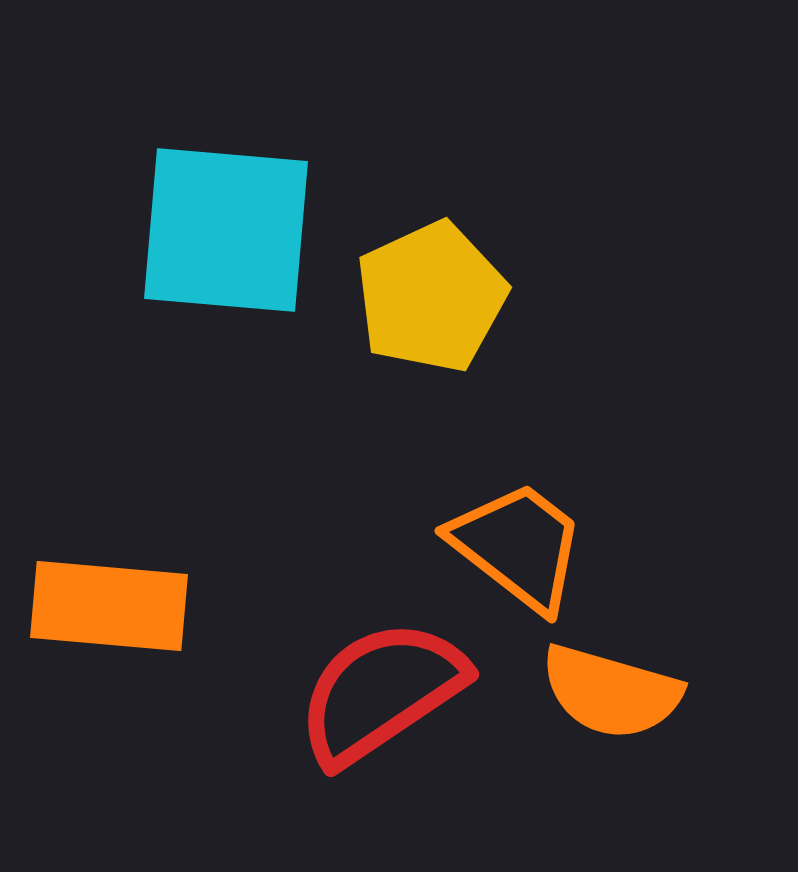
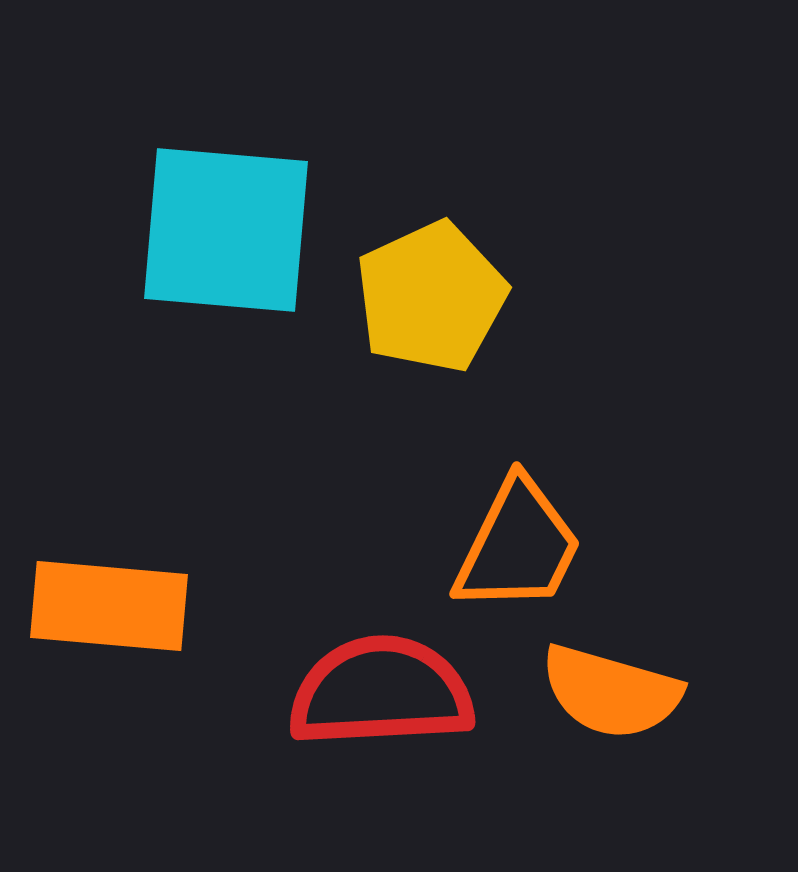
orange trapezoid: rotated 78 degrees clockwise
red semicircle: rotated 31 degrees clockwise
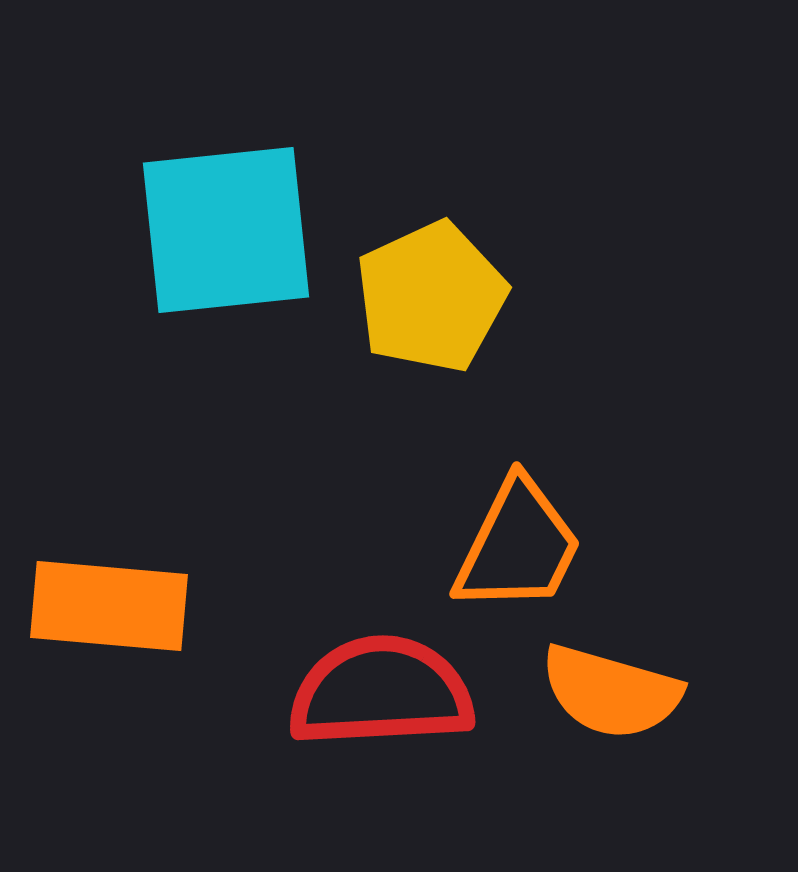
cyan square: rotated 11 degrees counterclockwise
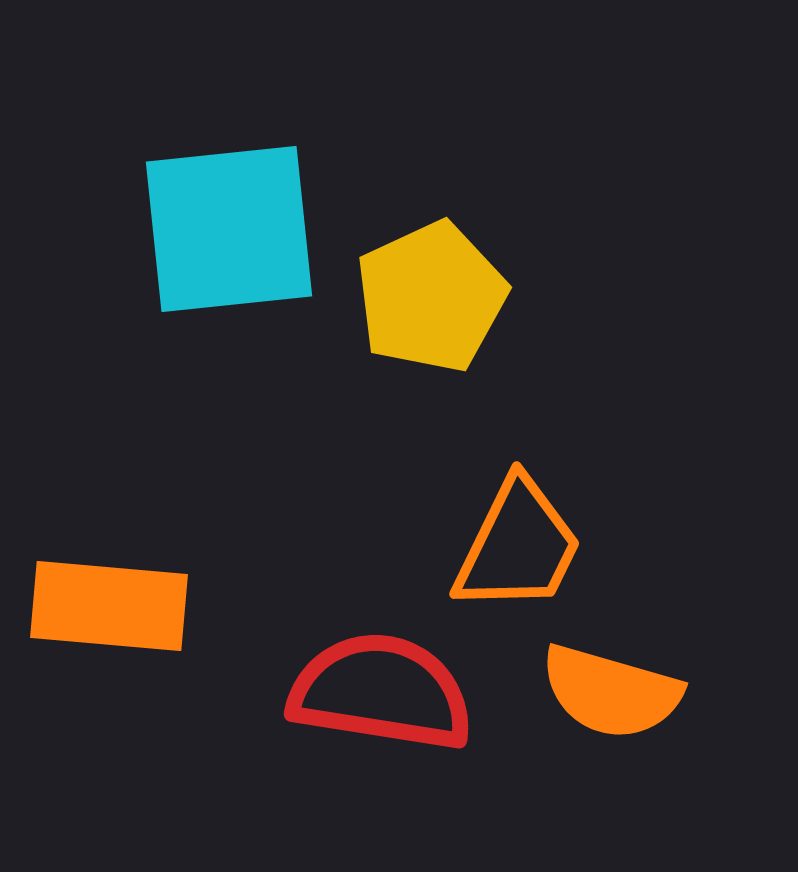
cyan square: moved 3 px right, 1 px up
red semicircle: rotated 12 degrees clockwise
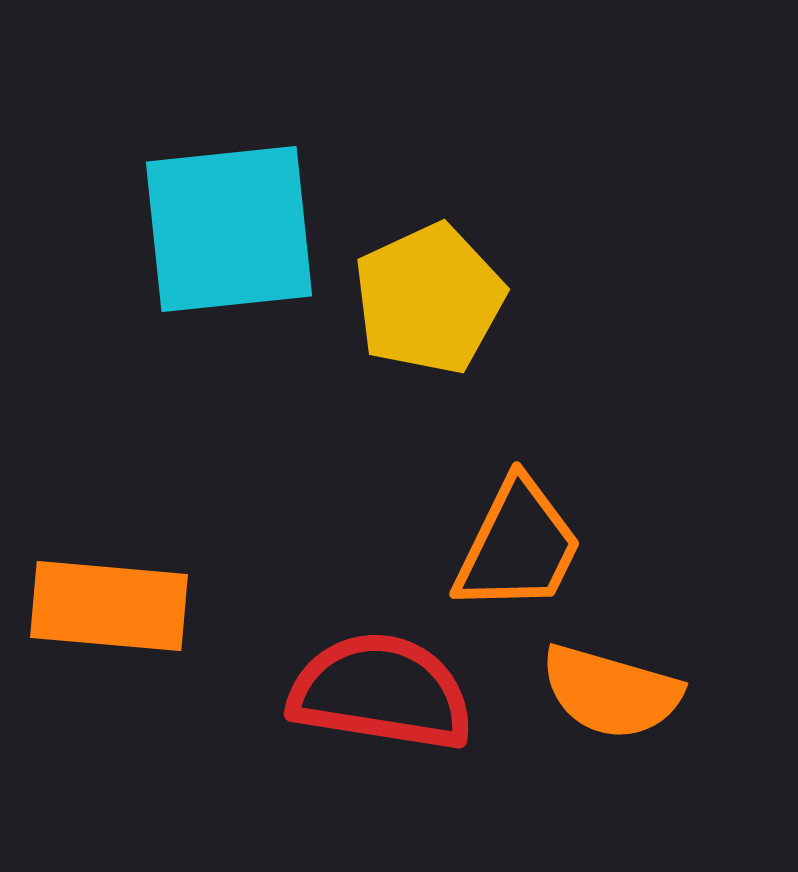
yellow pentagon: moved 2 px left, 2 px down
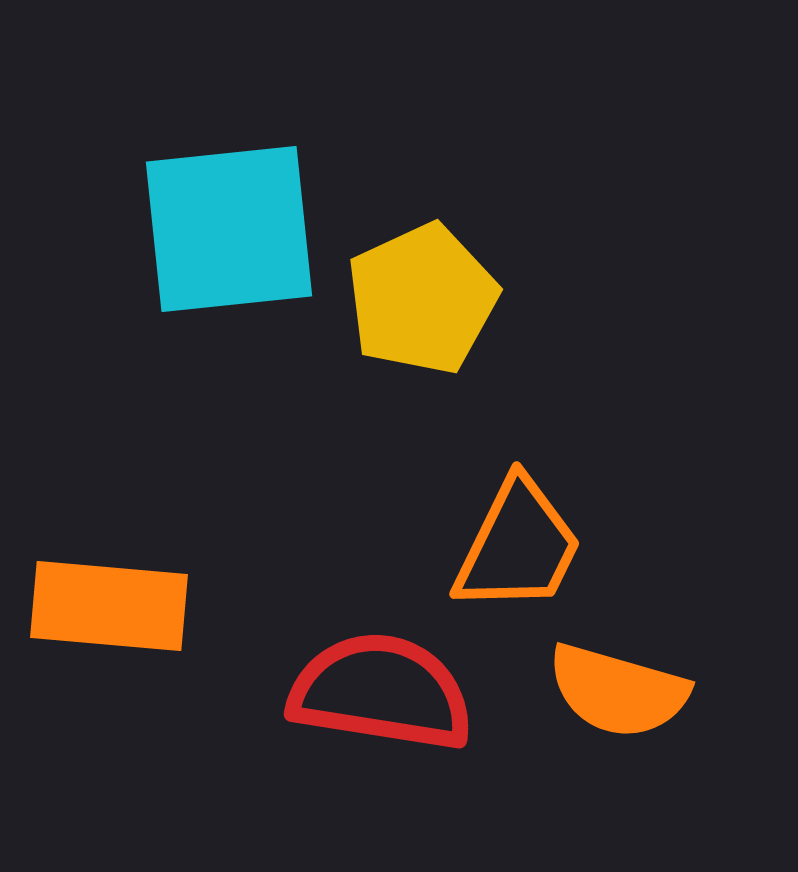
yellow pentagon: moved 7 px left
orange semicircle: moved 7 px right, 1 px up
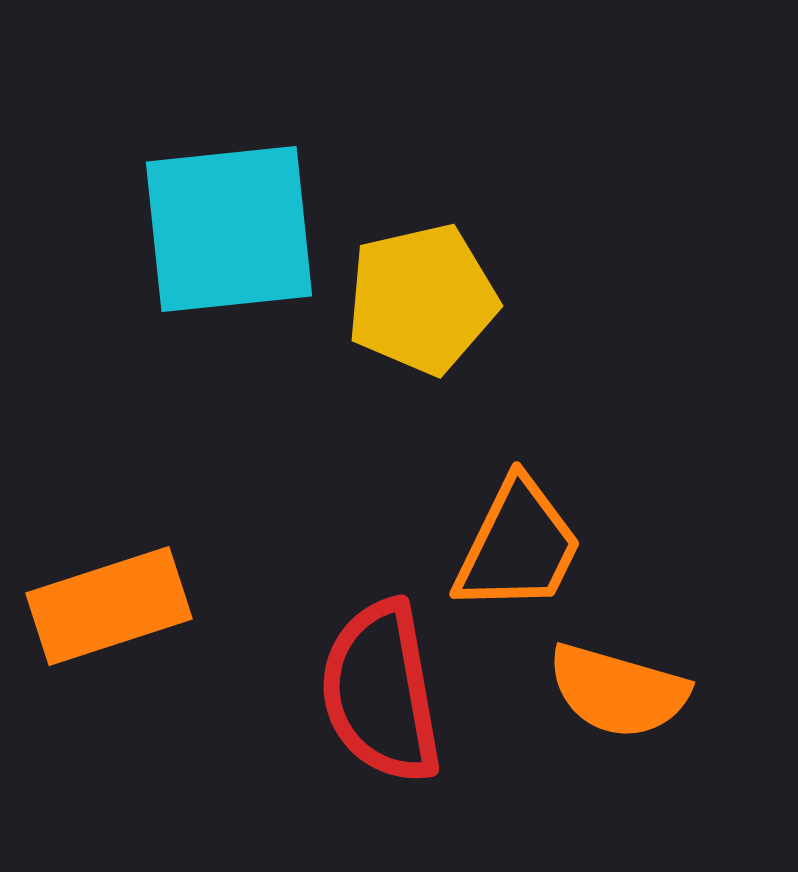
yellow pentagon: rotated 12 degrees clockwise
orange rectangle: rotated 23 degrees counterclockwise
red semicircle: rotated 109 degrees counterclockwise
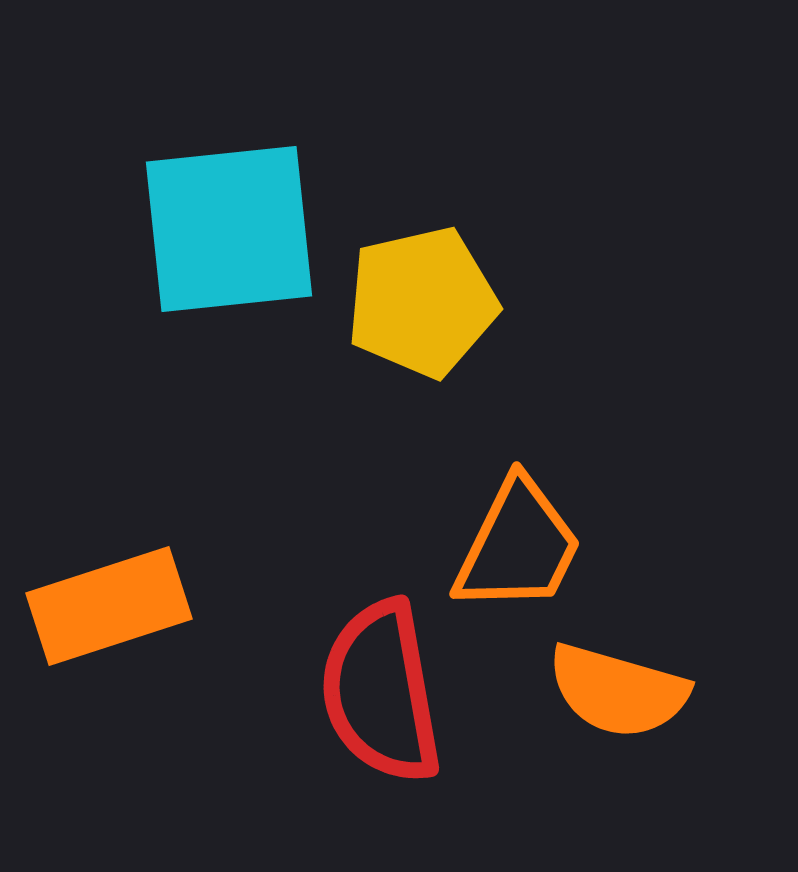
yellow pentagon: moved 3 px down
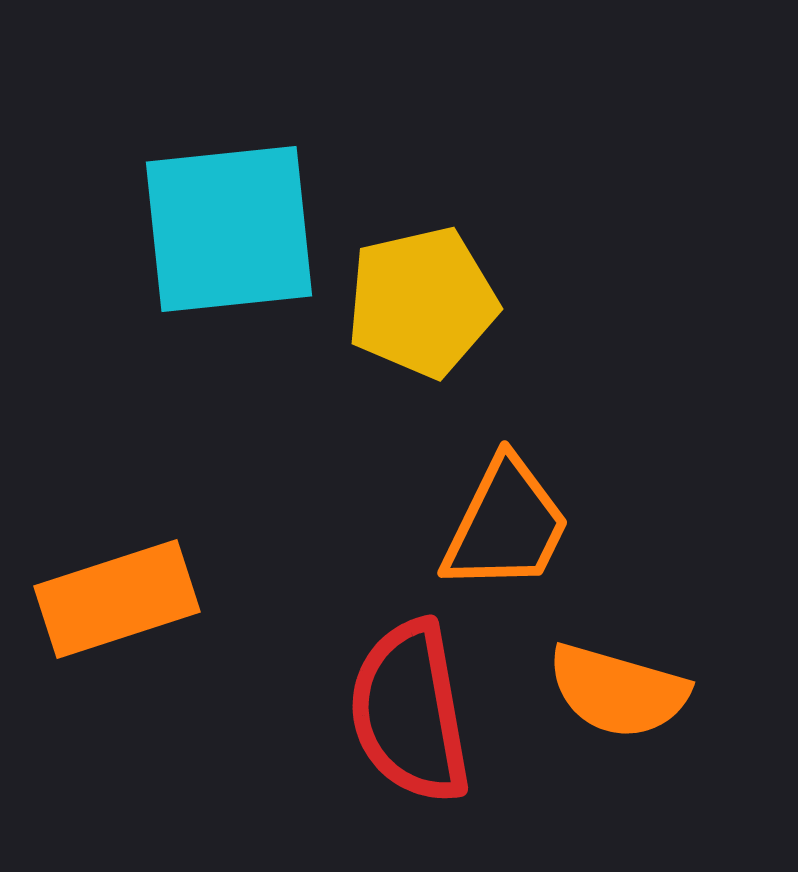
orange trapezoid: moved 12 px left, 21 px up
orange rectangle: moved 8 px right, 7 px up
red semicircle: moved 29 px right, 20 px down
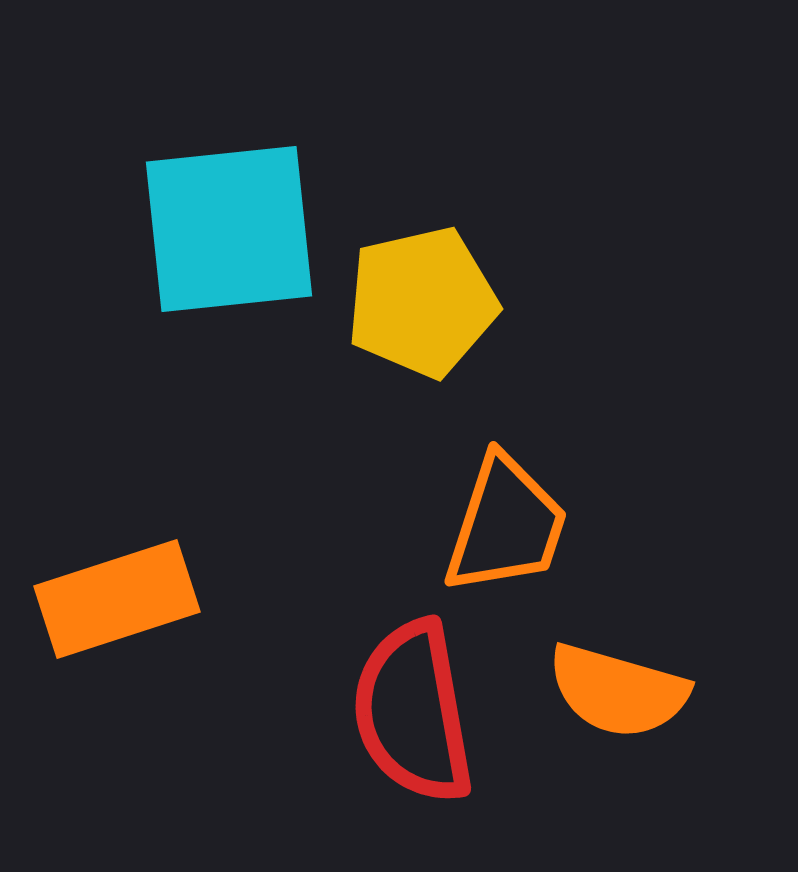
orange trapezoid: rotated 8 degrees counterclockwise
red semicircle: moved 3 px right
